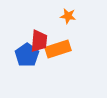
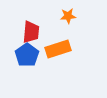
orange star: rotated 14 degrees counterclockwise
red trapezoid: moved 8 px left, 9 px up
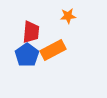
orange rectangle: moved 5 px left, 1 px down; rotated 10 degrees counterclockwise
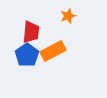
orange star: rotated 14 degrees counterclockwise
orange rectangle: moved 1 px down
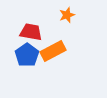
orange star: moved 1 px left, 1 px up
red trapezoid: rotated 85 degrees counterclockwise
